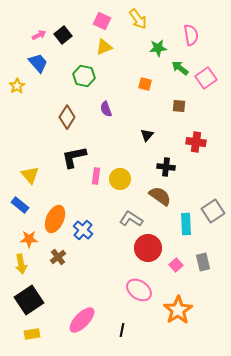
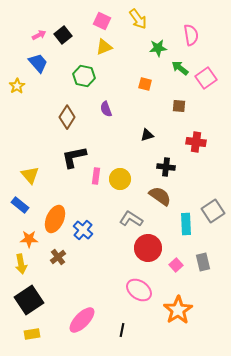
black triangle at (147, 135): rotated 32 degrees clockwise
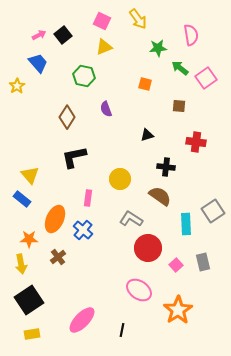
pink rectangle at (96, 176): moved 8 px left, 22 px down
blue rectangle at (20, 205): moved 2 px right, 6 px up
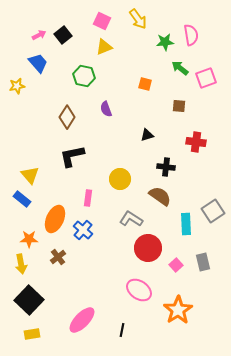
green star at (158, 48): moved 7 px right, 6 px up
pink square at (206, 78): rotated 15 degrees clockwise
yellow star at (17, 86): rotated 21 degrees clockwise
black L-shape at (74, 157): moved 2 px left, 1 px up
black square at (29, 300): rotated 12 degrees counterclockwise
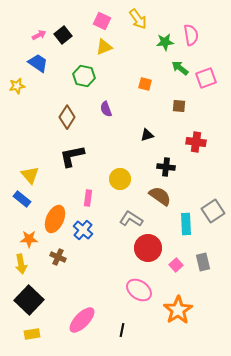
blue trapezoid at (38, 63): rotated 15 degrees counterclockwise
brown cross at (58, 257): rotated 28 degrees counterclockwise
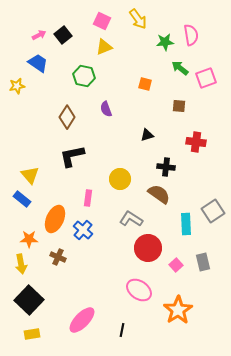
brown semicircle at (160, 196): moved 1 px left, 2 px up
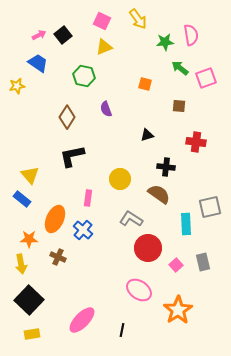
gray square at (213, 211): moved 3 px left, 4 px up; rotated 20 degrees clockwise
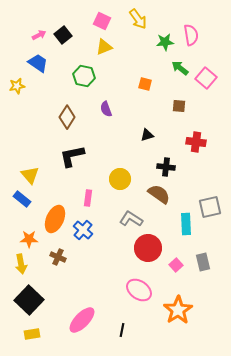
pink square at (206, 78): rotated 30 degrees counterclockwise
